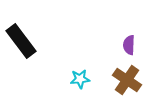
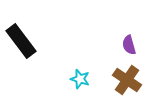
purple semicircle: rotated 18 degrees counterclockwise
cyan star: rotated 24 degrees clockwise
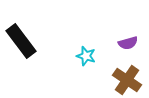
purple semicircle: moved 1 px left, 2 px up; rotated 90 degrees counterclockwise
cyan star: moved 6 px right, 23 px up
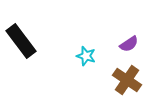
purple semicircle: moved 1 px right, 1 px down; rotated 18 degrees counterclockwise
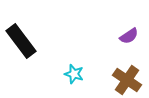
purple semicircle: moved 8 px up
cyan star: moved 12 px left, 18 px down
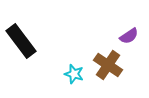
brown cross: moved 19 px left, 15 px up
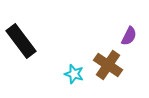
purple semicircle: rotated 30 degrees counterclockwise
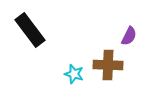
black rectangle: moved 9 px right, 11 px up
brown cross: rotated 32 degrees counterclockwise
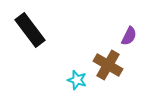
brown cross: rotated 28 degrees clockwise
cyan star: moved 3 px right, 6 px down
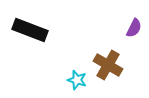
black rectangle: rotated 32 degrees counterclockwise
purple semicircle: moved 5 px right, 8 px up
